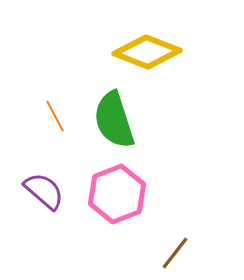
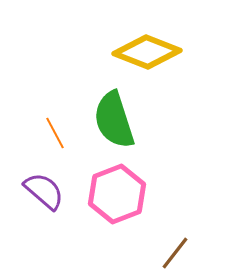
orange line: moved 17 px down
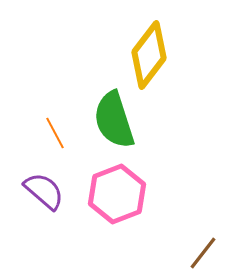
yellow diamond: moved 2 px right, 3 px down; rotated 74 degrees counterclockwise
brown line: moved 28 px right
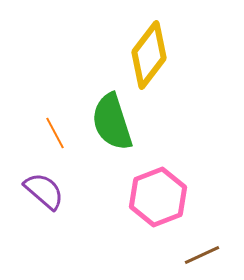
green semicircle: moved 2 px left, 2 px down
pink hexagon: moved 41 px right, 3 px down
brown line: moved 1 px left, 2 px down; rotated 27 degrees clockwise
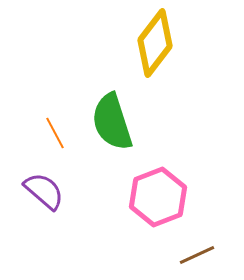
yellow diamond: moved 6 px right, 12 px up
brown line: moved 5 px left
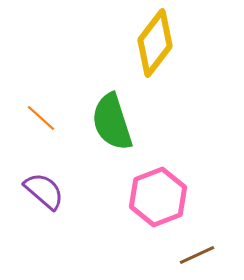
orange line: moved 14 px left, 15 px up; rotated 20 degrees counterclockwise
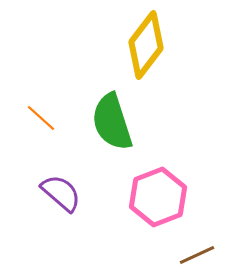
yellow diamond: moved 9 px left, 2 px down
purple semicircle: moved 17 px right, 2 px down
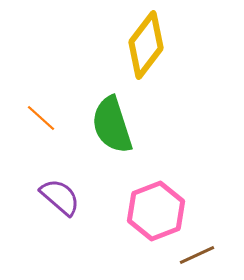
green semicircle: moved 3 px down
purple semicircle: moved 1 px left, 4 px down
pink hexagon: moved 2 px left, 14 px down
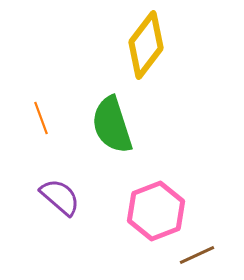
orange line: rotated 28 degrees clockwise
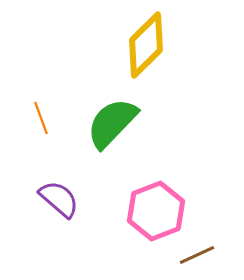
yellow diamond: rotated 8 degrees clockwise
green semicircle: moved 2 px up; rotated 62 degrees clockwise
purple semicircle: moved 1 px left, 2 px down
